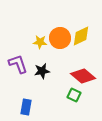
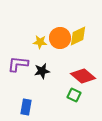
yellow diamond: moved 3 px left
purple L-shape: rotated 65 degrees counterclockwise
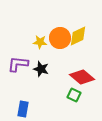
black star: moved 1 px left, 2 px up; rotated 28 degrees clockwise
red diamond: moved 1 px left, 1 px down
blue rectangle: moved 3 px left, 2 px down
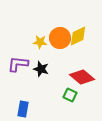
green square: moved 4 px left
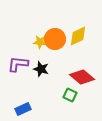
orange circle: moved 5 px left, 1 px down
blue rectangle: rotated 56 degrees clockwise
